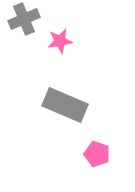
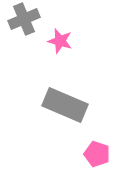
pink star: rotated 25 degrees clockwise
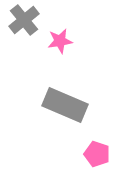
gray cross: moved 1 px down; rotated 16 degrees counterclockwise
pink star: rotated 25 degrees counterclockwise
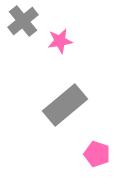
gray cross: moved 1 px left, 1 px down
gray rectangle: rotated 63 degrees counterclockwise
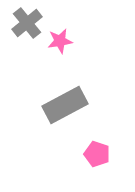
gray cross: moved 4 px right, 2 px down
gray rectangle: rotated 12 degrees clockwise
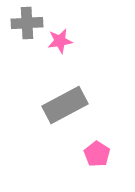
gray cross: rotated 36 degrees clockwise
pink pentagon: rotated 15 degrees clockwise
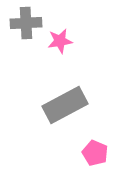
gray cross: moved 1 px left
pink pentagon: moved 2 px left, 1 px up; rotated 10 degrees counterclockwise
